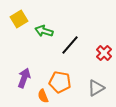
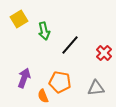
green arrow: rotated 120 degrees counterclockwise
gray triangle: rotated 24 degrees clockwise
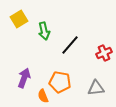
red cross: rotated 21 degrees clockwise
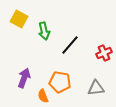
yellow square: rotated 30 degrees counterclockwise
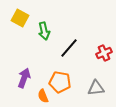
yellow square: moved 1 px right, 1 px up
black line: moved 1 px left, 3 px down
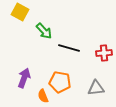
yellow square: moved 6 px up
green arrow: rotated 30 degrees counterclockwise
black line: rotated 65 degrees clockwise
red cross: rotated 21 degrees clockwise
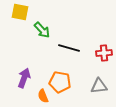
yellow square: rotated 18 degrees counterclockwise
green arrow: moved 2 px left, 1 px up
gray triangle: moved 3 px right, 2 px up
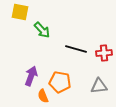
black line: moved 7 px right, 1 px down
purple arrow: moved 7 px right, 2 px up
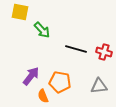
red cross: moved 1 px up; rotated 21 degrees clockwise
purple arrow: rotated 18 degrees clockwise
